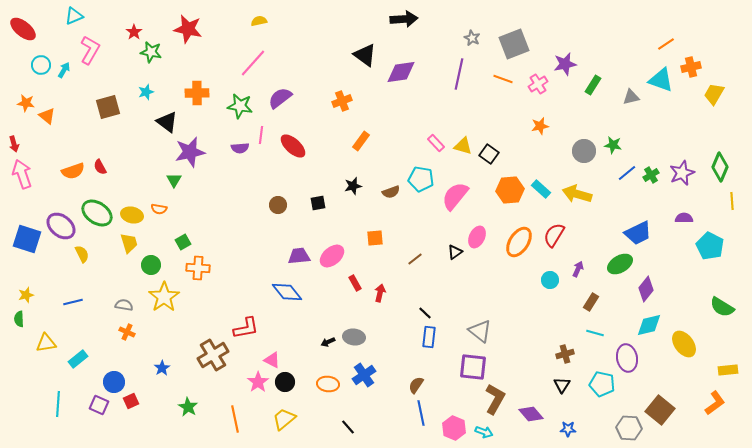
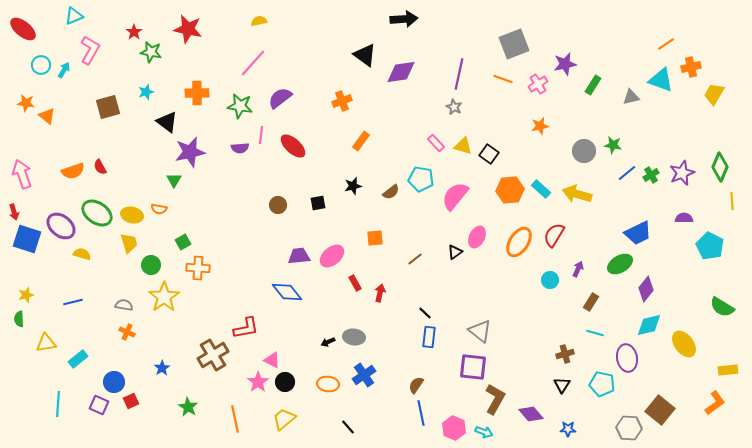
gray star at (472, 38): moved 18 px left, 69 px down
red arrow at (14, 144): moved 68 px down
brown semicircle at (391, 192): rotated 18 degrees counterclockwise
yellow semicircle at (82, 254): rotated 48 degrees counterclockwise
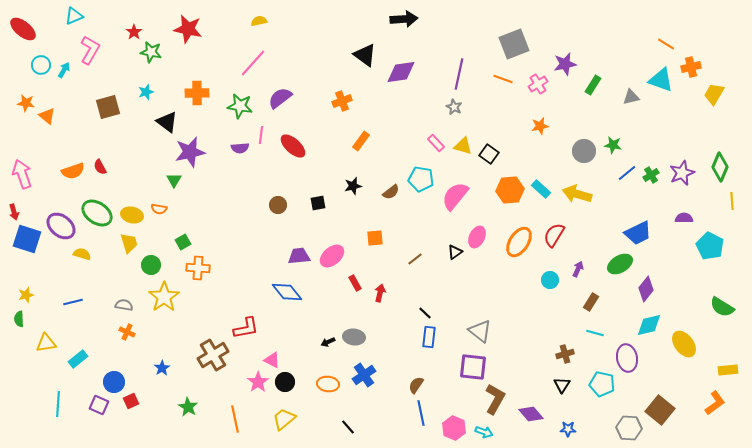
orange line at (666, 44): rotated 66 degrees clockwise
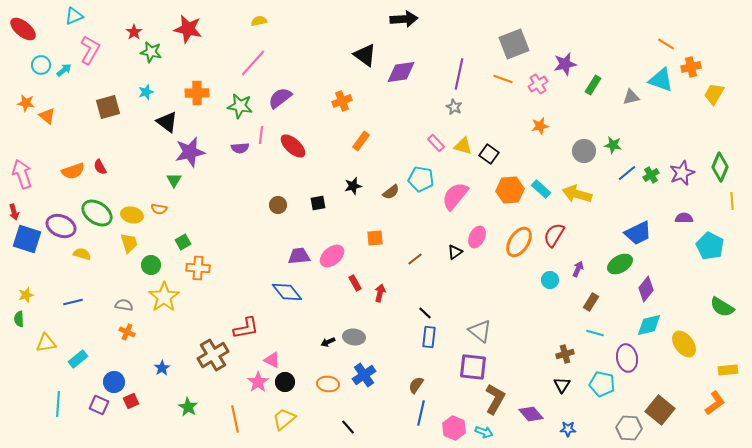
cyan arrow at (64, 70): rotated 21 degrees clockwise
purple ellipse at (61, 226): rotated 16 degrees counterclockwise
blue line at (421, 413): rotated 25 degrees clockwise
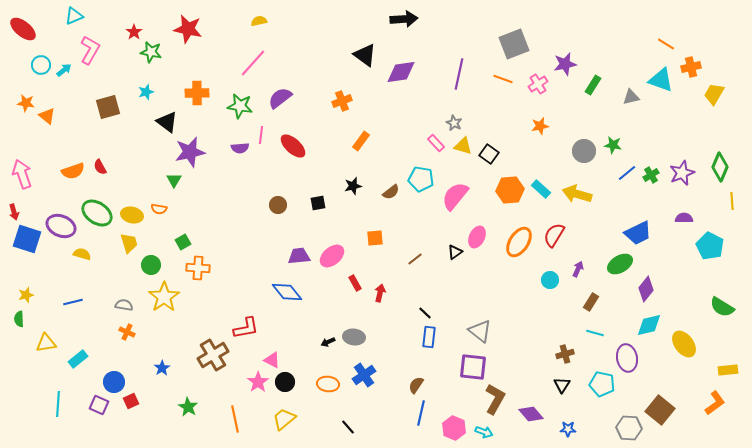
gray star at (454, 107): moved 16 px down
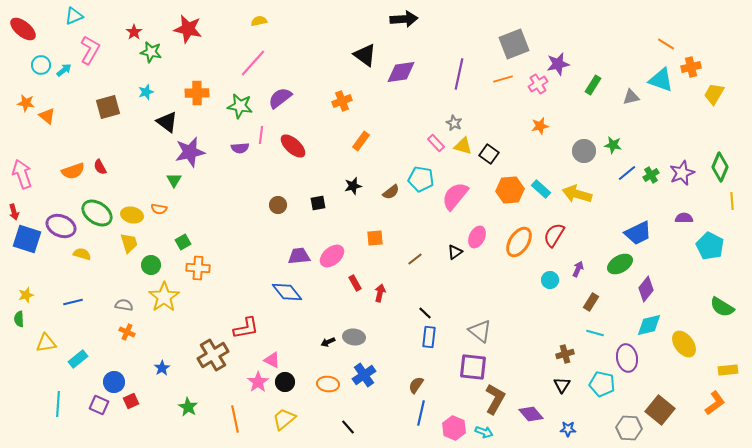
purple star at (565, 64): moved 7 px left
orange line at (503, 79): rotated 36 degrees counterclockwise
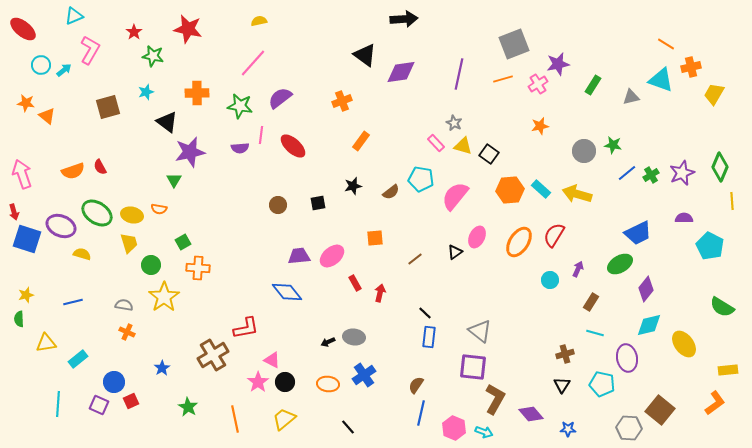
green star at (151, 52): moved 2 px right, 4 px down
